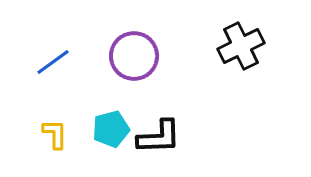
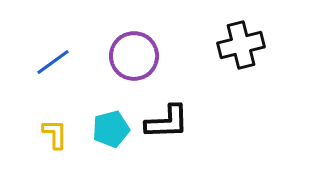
black cross: moved 1 px up; rotated 12 degrees clockwise
black L-shape: moved 8 px right, 15 px up
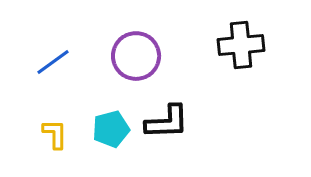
black cross: rotated 9 degrees clockwise
purple circle: moved 2 px right
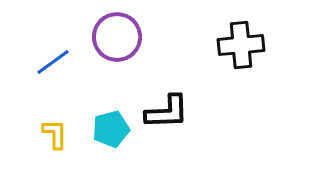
purple circle: moved 19 px left, 19 px up
black L-shape: moved 10 px up
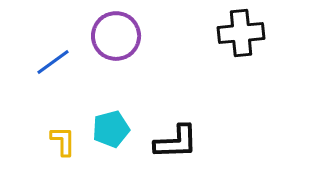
purple circle: moved 1 px left, 1 px up
black cross: moved 12 px up
black L-shape: moved 9 px right, 30 px down
yellow L-shape: moved 8 px right, 7 px down
